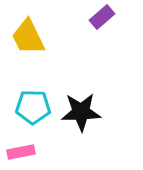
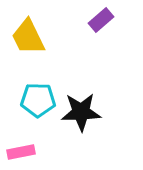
purple rectangle: moved 1 px left, 3 px down
cyan pentagon: moved 5 px right, 7 px up
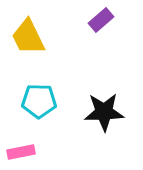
cyan pentagon: moved 1 px right, 1 px down
black star: moved 23 px right
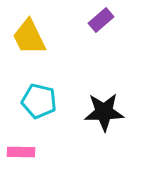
yellow trapezoid: moved 1 px right
cyan pentagon: rotated 12 degrees clockwise
pink rectangle: rotated 12 degrees clockwise
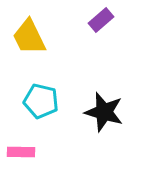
cyan pentagon: moved 2 px right
black star: rotated 18 degrees clockwise
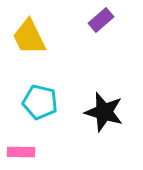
cyan pentagon: moved 1 px left, 1 px down
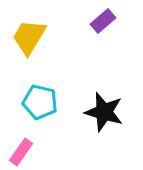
purple rectangle: moved 2 px right, 1 px down
yellow trapezoid: rotated 57 degrees clockwise
pink rectangle: rotated 56 degrees counterclockwise
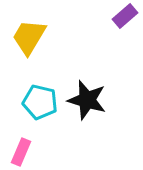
purple rectangle: moved 22 px right, 5 px up
black star: moved 17 px left, 12 px up
pink rectangle: rotated 12 degrees counterclockwise
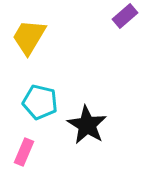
black star: moved 25 px down; rotated 15 degrees clockwise
pink rectangle: moved 3 px right
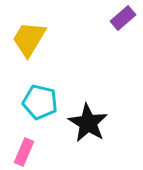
purple rectangle: moved 2 px left, 2 px down
yellow trapezoid: moved 2 px down
black star: moved 1 px right, 2 px up
